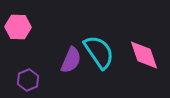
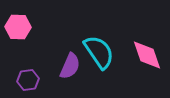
pink diamond: moved 3 px right
purple semicircle: moved 1 px left, 6 px down
purple hexagon: rotated 15 degrees clockwise
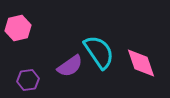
pink hexagon: moved 1 px down; rotated 15 degrees counterclockwise
pink diamond: moved 6 px left, 8 px down
purple semicircle: rotated 32 degrees clockwise
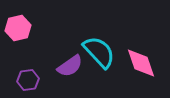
cyan semicircle: rotated 9 degrees counterclockwise
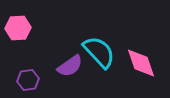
pink hexagon: rotated 10 degrees clockwise
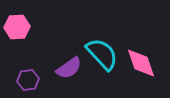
pink hexagon: moved 1 px left, 1 px up
cyan semicircle: moved 3 px right, 2 px down
purple semicircle: moved 1 px left, 2 px down
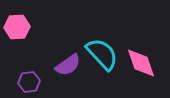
purple semicircle: moved 1 px left, 3 px up
purple hexagon: moved 1 px right, 2 px down
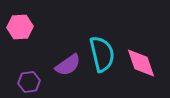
pink hexagon: moved 3 px right
cyan semicircle: rotated 30 degrees clockwise
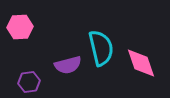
cyan semicircle: moved 1 px left, 6 px up
purple semicircle: rotated 20 degrees clockwise
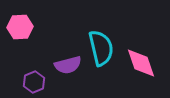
purple hexagon: moved 5 px right; rotated 15 degrees counterclockwise
